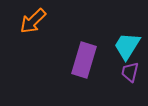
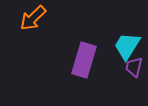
orange arrow: moved 3 px up
purple trapezoid: moved 4 px right, 5 px up
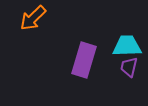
cyan trapezoid: rotated 56 degrees clockwise
purple trapezoid: moved 5 px left
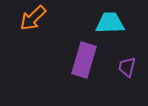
cyan trapezoid: moved 17 px left, 23 px up
purple trapezoid: moved 2 px left
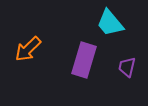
orange arrow: moved 5 px left, 31 px down
cyan trapezoid: rotated 128 degrees counterclockwise
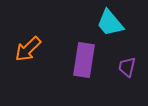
purple rectangle: rotated 8 degrees counterclockwise
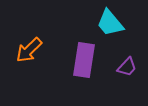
orange arrow: moved 1 px right, 1 px down
purple trapezoid: rotated 150 degrees counterclockwise
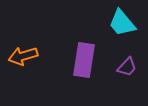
cyan trapezoid: moved 12 px right
orange arrow: moved 6 px left, 6 px down; rotated 28 degrees clockwise
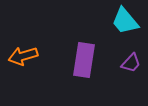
cyan trapezoid: moved 3 px right, 2 px up
purple trapezoid: moved 4 px right, 4 px up
